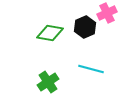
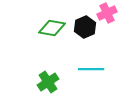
green diamond: moved 2 px right, 5 px up
cyan line: rotated 15 degrees counterclockwise
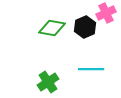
pink cross: moved 1 px left
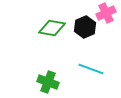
cyan line: rotated 20 degrees clockwise
green cross: rotated 35 degrees counterclockwise
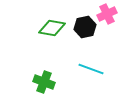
pink cross: moved 1 px right, 1 px down
black hexagon: rotated 10 degrees clockwise
green cross: moved 4 px left
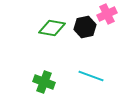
cyan line: moved 7 px down
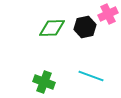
pink cross: moved 1 px right
green diamond: rotated 12 degrees counterclockwise
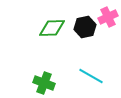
pink cross: moved 3 px down
cyan line: rotated 10 degrees clockwise
green cross: moved 1 px down
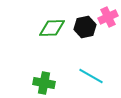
green cross: rotated 10 degrees counterclockwise
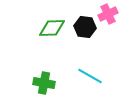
pink cross: moved 3 px up
black hexagon: rotated 20 degrees clockwise
cyan line: moved 1 px left
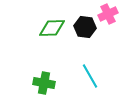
cyan line: rotated 30 degrees clockwise
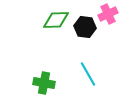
green diamond: moved 4 px right, 8 px up
cyan line: moved 2 px left, 2 px up
